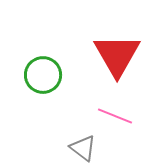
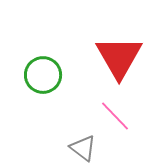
red triangle: moved 2 px right, 2 px down
pink line: rotated 24 degrees clockwise
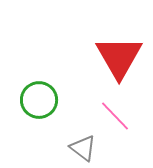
green circle: moved 4 px left, 25 px down
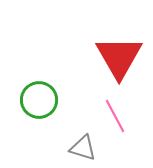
pink line: rotated 16 degrees clockwise
gray triangle: rotated 20 degrees counterclockwise
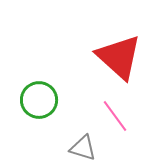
red triangle: rotated 18 degrees counterclockwise
pink line: rotated 8 degrees counterclockwise
